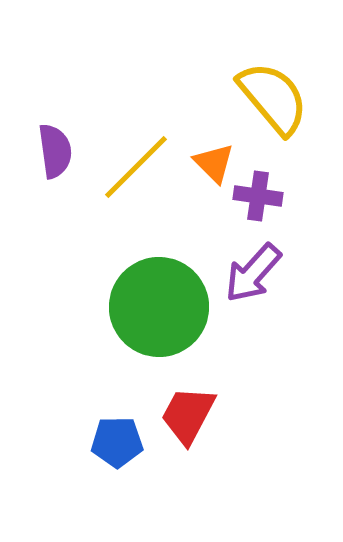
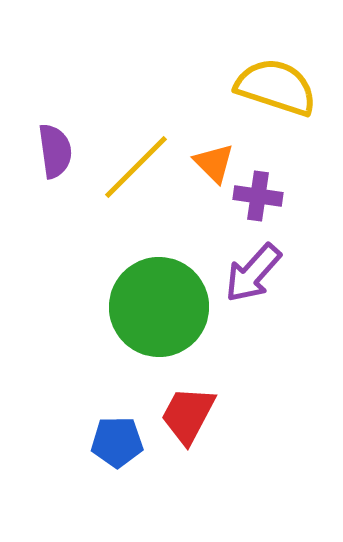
yellow semicircle: moved 3 px right, 11 px up; rotated 32 degrees counterclockwise
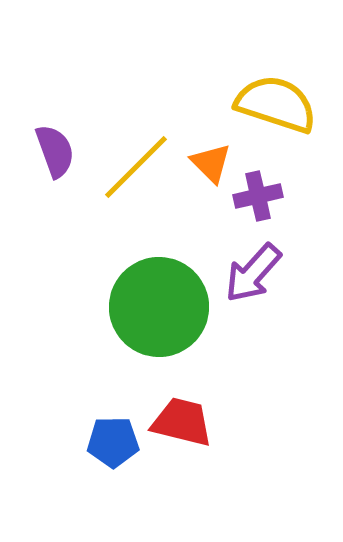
yellow semicircle: moved 17 px down
purple semicircle: rotated 12 degrees counterclockwise
orange triangle: moved 3 px left
purple cross: rotated 21 degrees counterclockwise
red trapezoid: moved 6 px left, 7 px down; rotated 76 degrees clockwise
blue pentagon: moved 4 px left
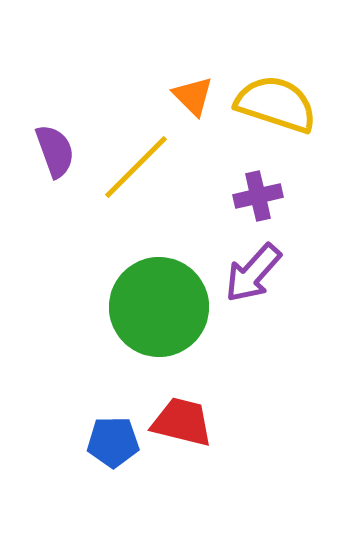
orange triangle: moved 18 px left, 67 px up
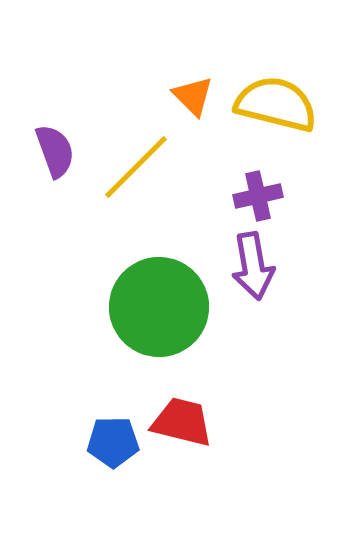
yellow semicircle: rotated 4 degrees counterclockwise
purple arrow: moved 7 px up; rotated 52 degrees counterclockwise
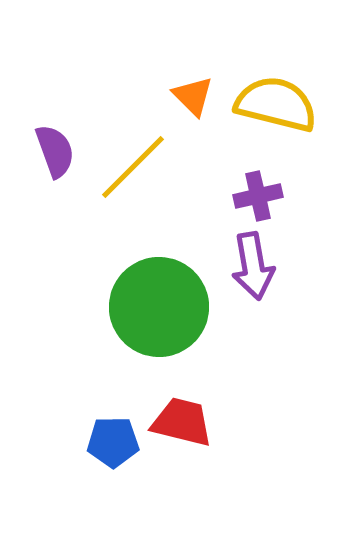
yellow line: moved 3 px left
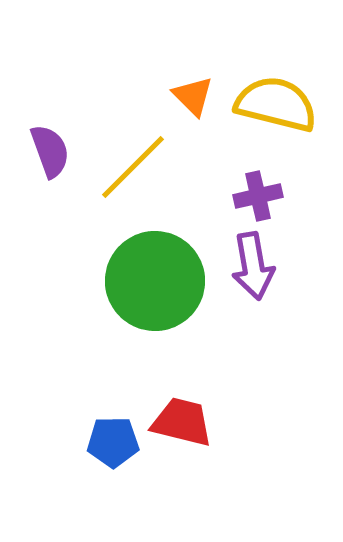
purple semicircle: moved 5 px left
green circle: moved 4 px left, 26 px up
